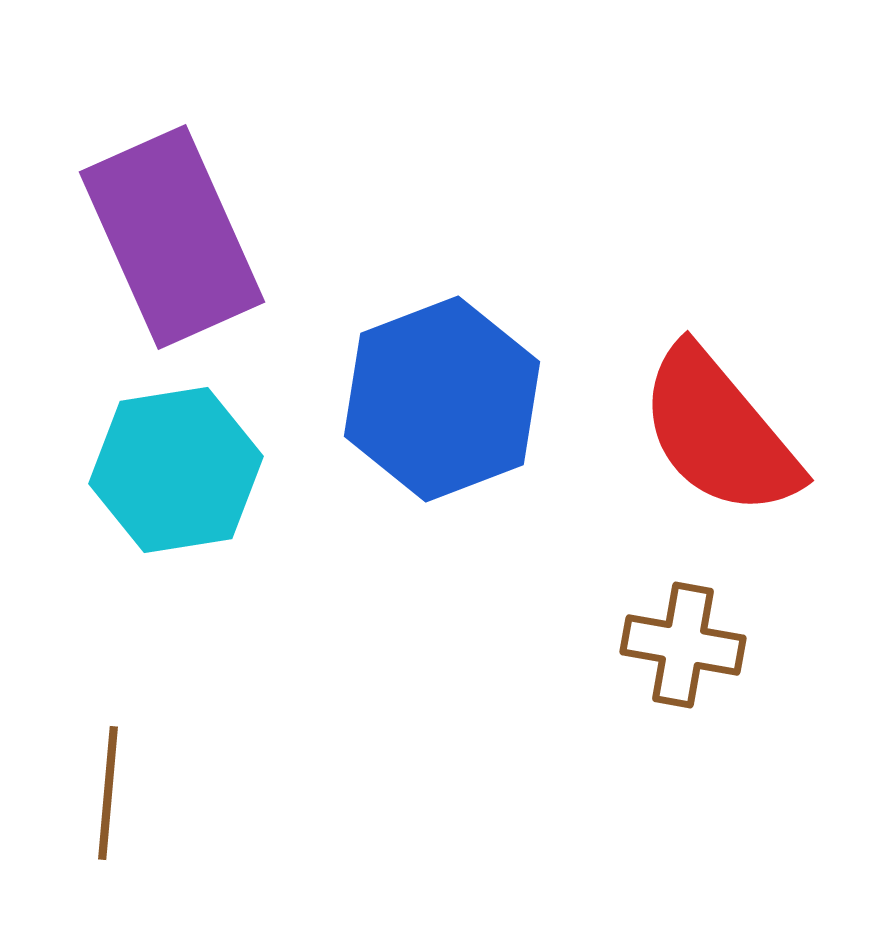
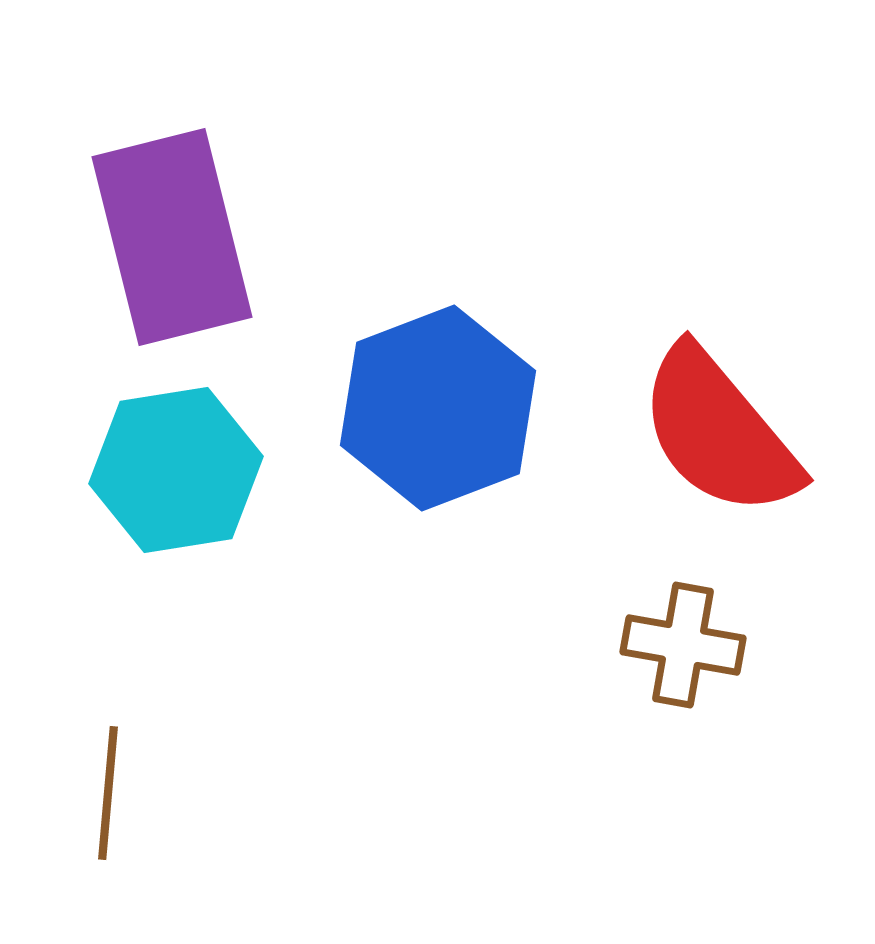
purple rectangle: rotated 10 degrees clockwise
blue hexagon: moved 4 px left, 9 px down
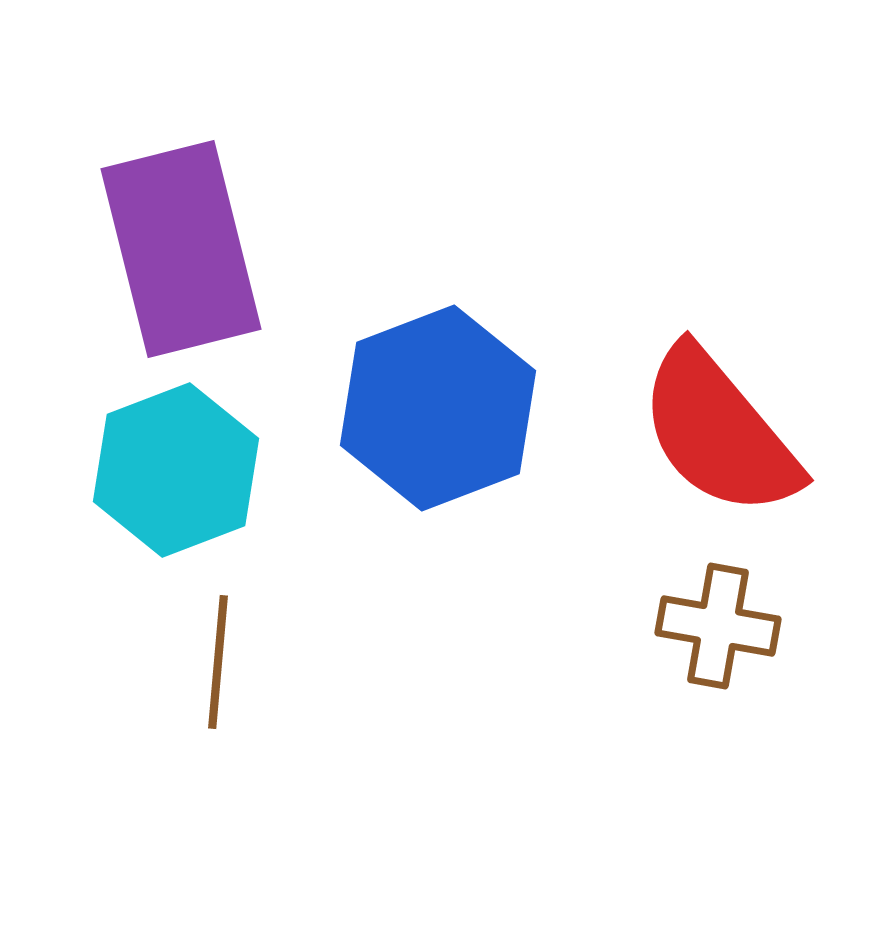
purple rectangle: moved 9 px right, 12 px down
cyan hexagon: rotated 12 degrees counterclockwise
brown cross: moved 35 px right, 19 px up
brown line: moved 110 px right, 131 px up
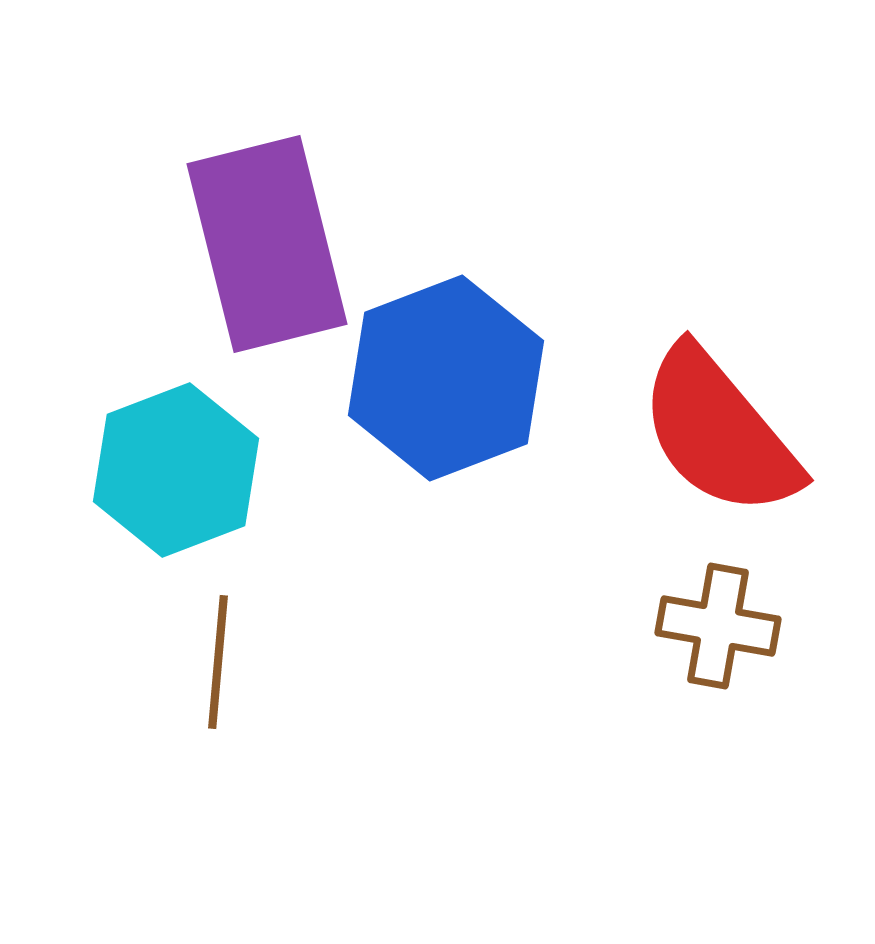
purple rectangle: moved 86 px right, 5 px up
blue hexagon: moved 8 px right, 30 px up
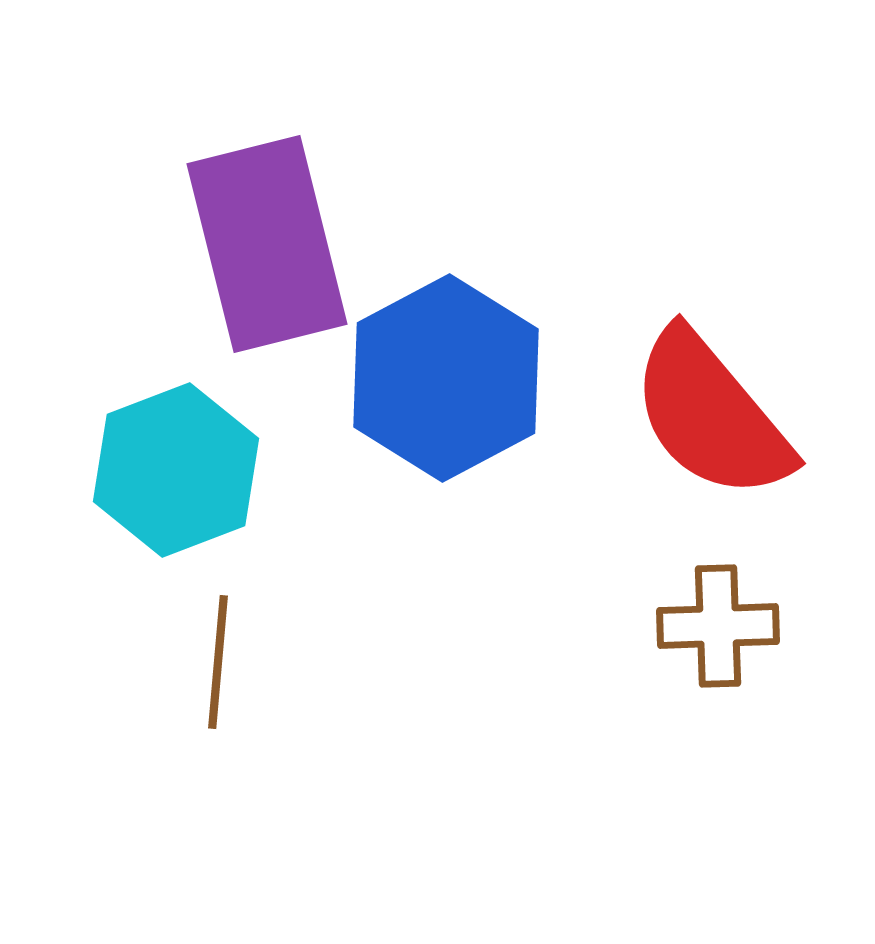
blue hexagon: rotated 7 degrees counterclockwise
red semicircle: moved 8 px left, 17 px up
brown cross: rotated 12 degrees counterclockwise
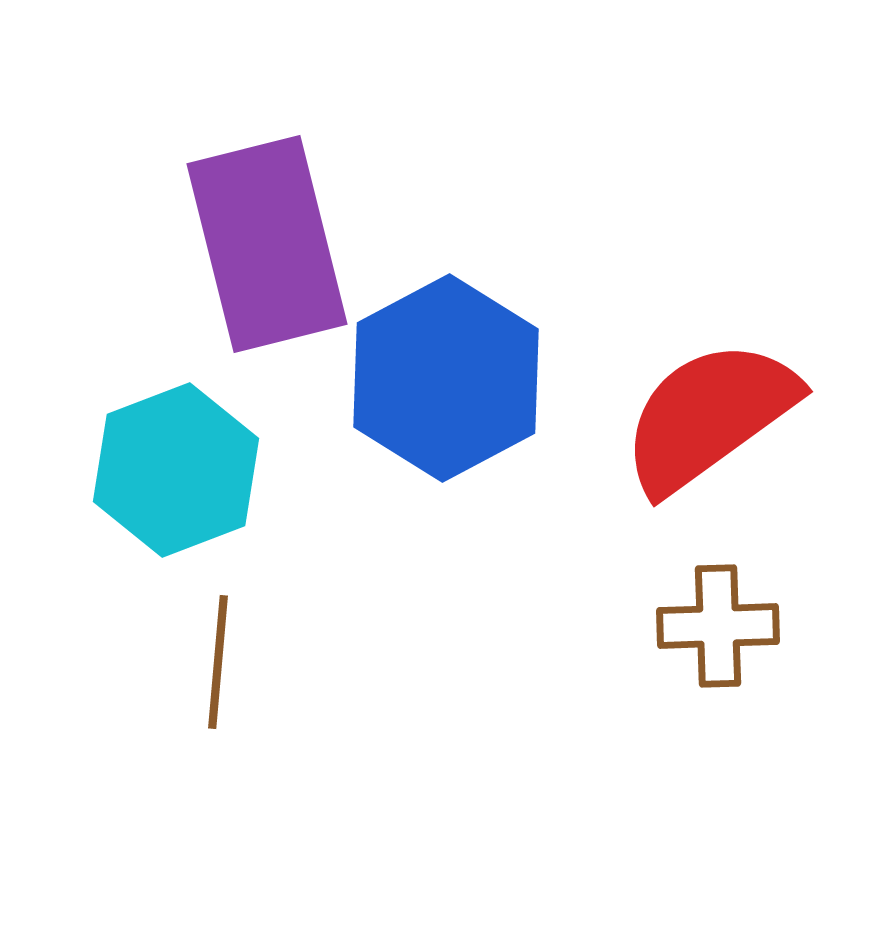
red semicircle: moved 2 px left, 1 px down; rotated 94 degrees clockwise
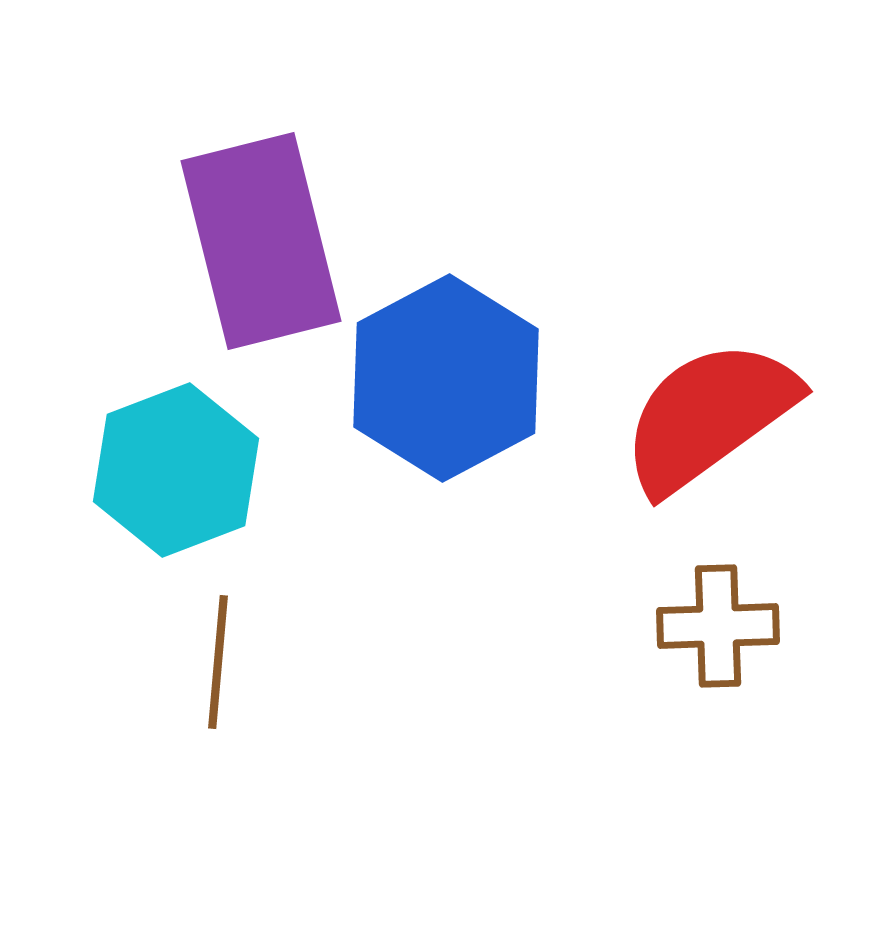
purple rectangle: moved 6 px left, 3 px up
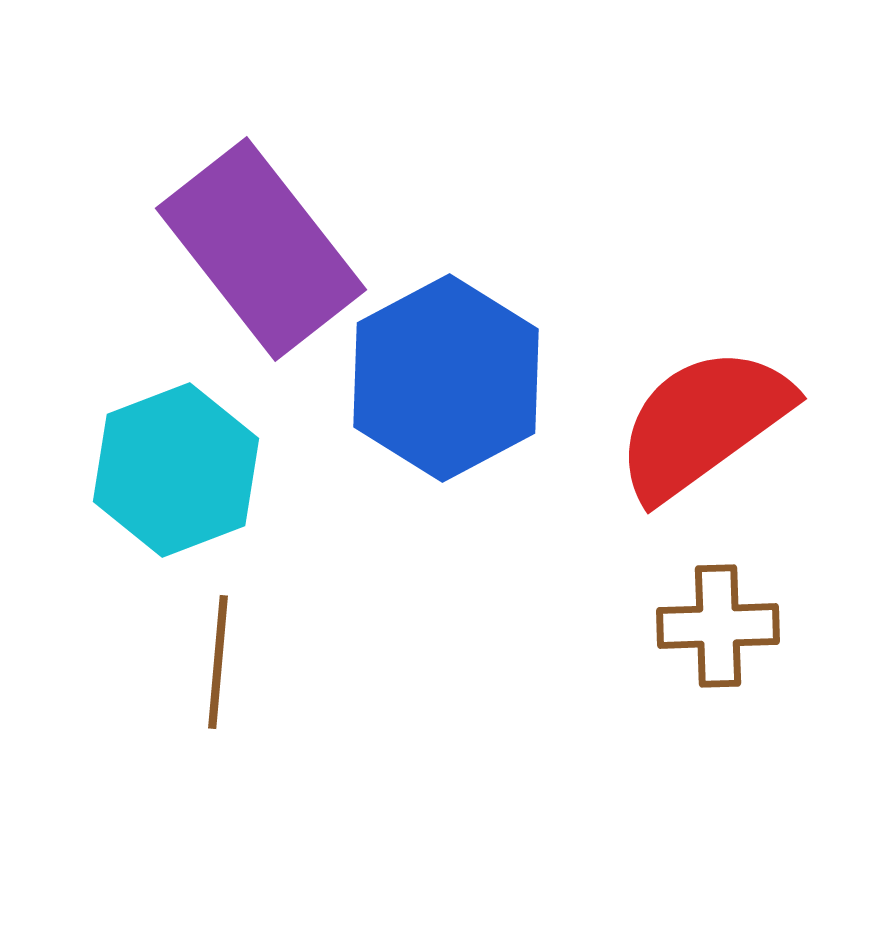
purple rectangle: moved 8 px down; rotated 24 degrees counterclockwise
red semicircle: moved 6 px left, 7 px down
